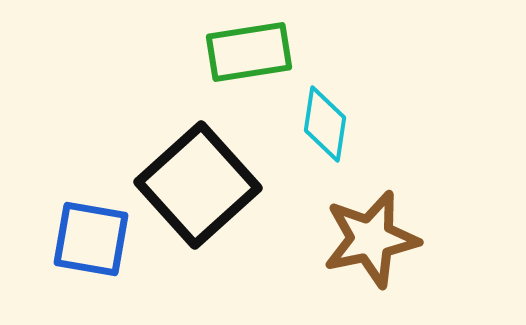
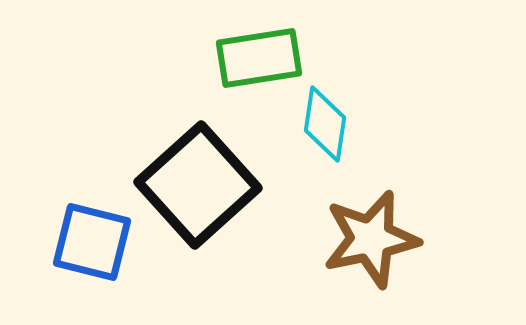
green rectangle: moved 10 px right, 6 px down
blue square: moved 1 px right, 3 px down; rotated 4 degrees clockwise
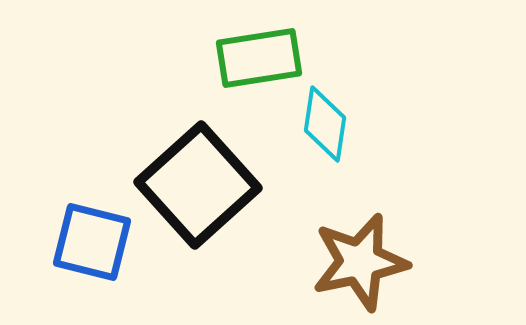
brown star: moved 11 px left, 23 px down
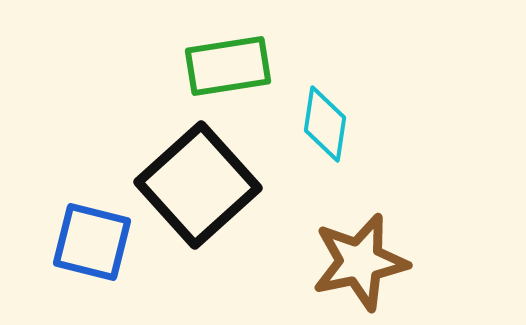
green rectangle: moved 31 px left, 8 px down
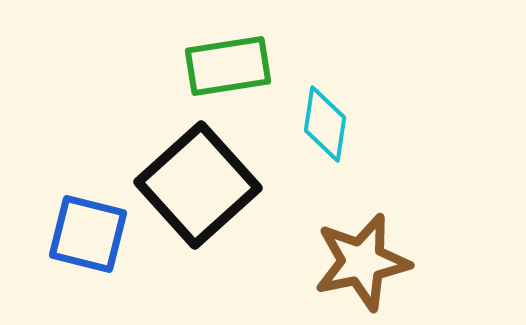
blue square: moved 4 px left, 8 px up
brown star: moved 2 px right
